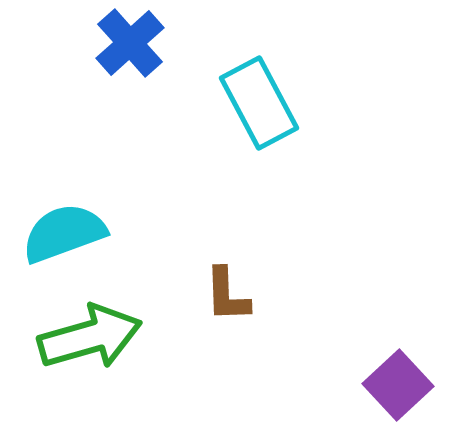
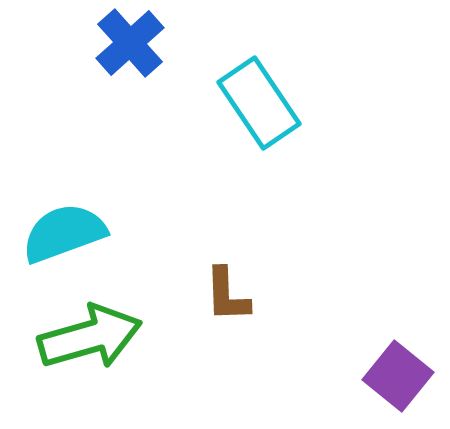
cyan rectangle: rotated 6 degrees counterclockwise
purple square: moved 9 px up; rotated 8 degrees counterclockwise
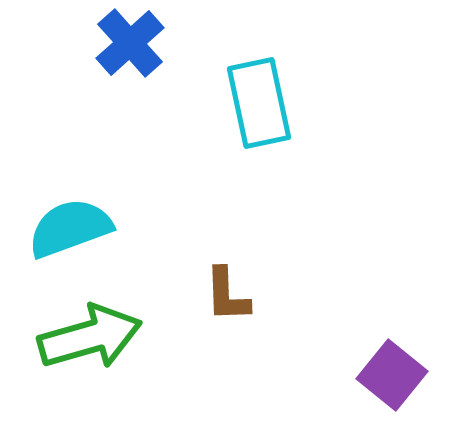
cyan rectangle: rotated 22 degrees clockwise
cyan semicircle: moved 6 px right, 5 px up
purple square: moved 6 px left, 1 px up
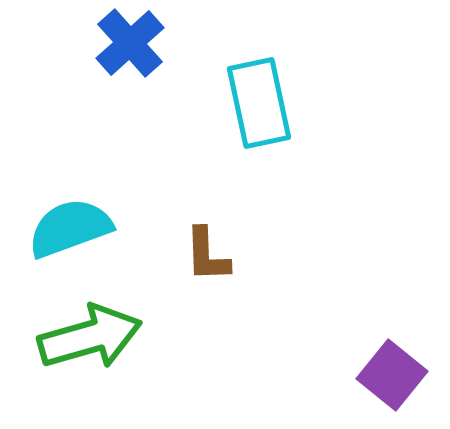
brown L-shape: moved 20 px left, 40 px up
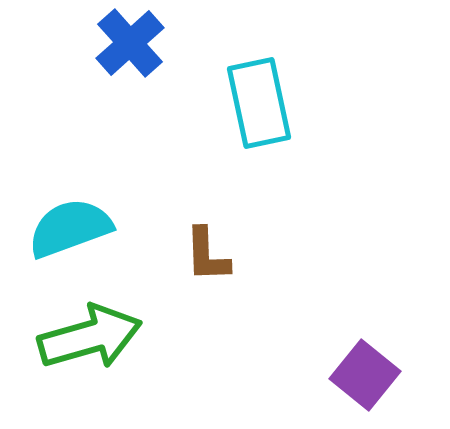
purple square: moved 27 px left
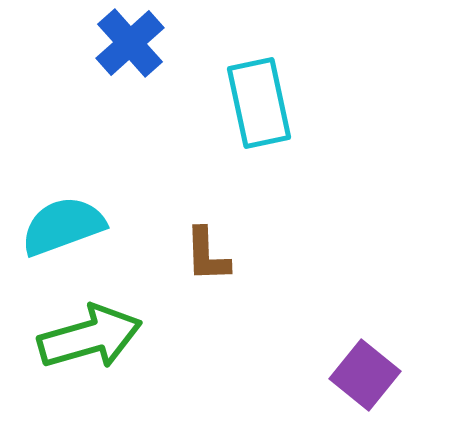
cyan semicircle: moved 7 px left, 2 px up
